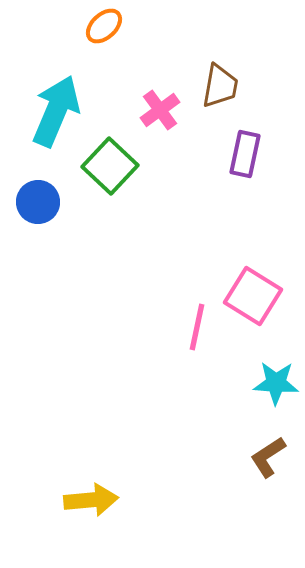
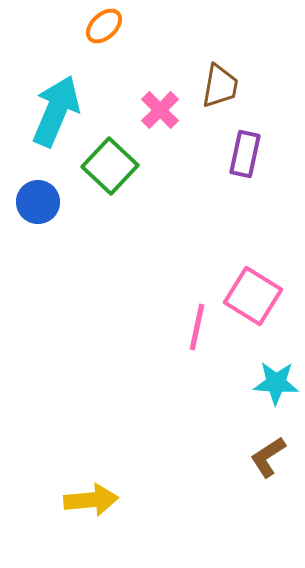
pink cross: rotated 9 degrees counterclockwise
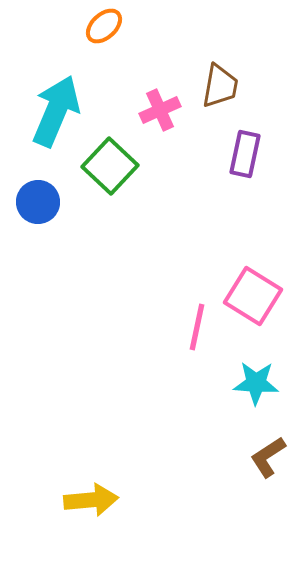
pink cross: rotated 21 degrees clockwise
cyan star: moved 20 px left
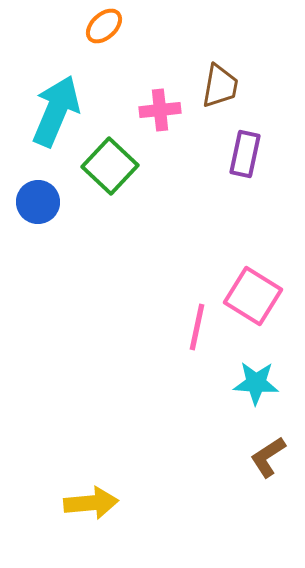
pink cross: rotated 18 degrees clockwise
yellow arrow: moved 3 px down
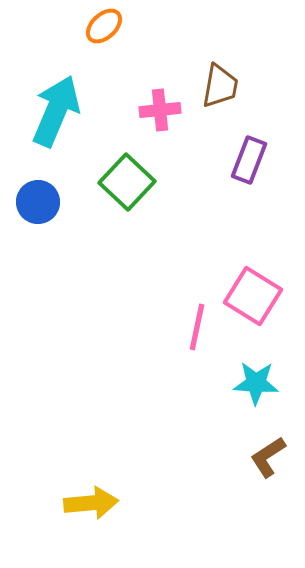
purple rectangle: moved 4 px right, 6 px down; rotated 9 degrees clockwise
green square: moved 17 px right, 16 px down
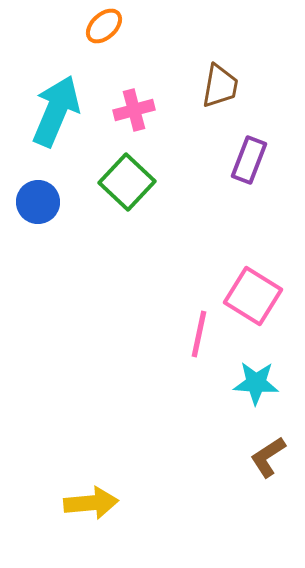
pink cross: moved 26 px left; rotated 9 degrees counterclockwise
pink line: moved 2 px right, 7 px down
